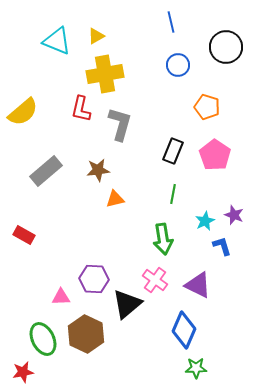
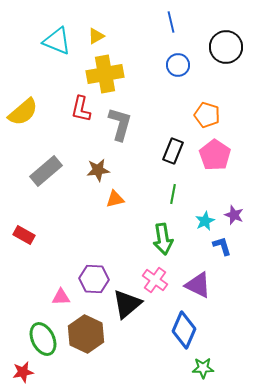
orange pentagon: moved 8 px down
green star: moved 7 px right
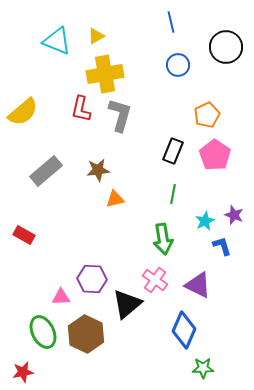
orange pentagon: rotated 30 degrees clockwise
gray L-shape: moved 9 px up
purple hexagon: moved 2 px left
green ellipse: moved 7 px up
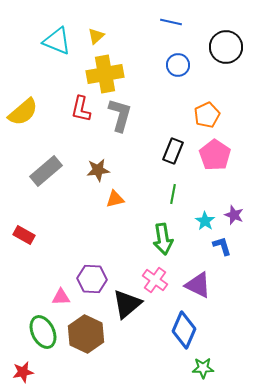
blue line: rotated 65 degrees counterclockwise
yellow triangle: rotated 12 degrees counterclockwise
cyan star: rotated 12 degrees counterclockwise
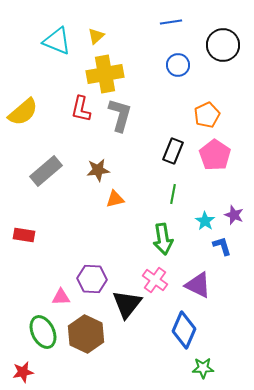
blue line: rotated 20 degrees counterclockwise
black circle: moved 3 px left, 2 px up
red rectangle: rotated 20 degrees counterclockwise
black triangle: rotated 12 degrees counterclockwise
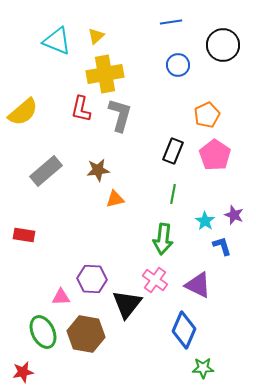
green arrow: rotated 16 degrees clockwise
brown hexagon: rotated 15 degrees counterclockwise
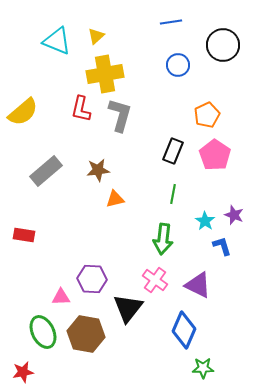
black triangle: moved 1 px right, 4 px down
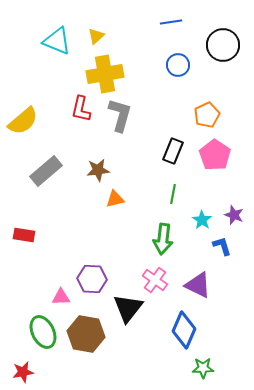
yellow semicircle: moved 9 px down
cyan star: moved 3 px left, 1 px up
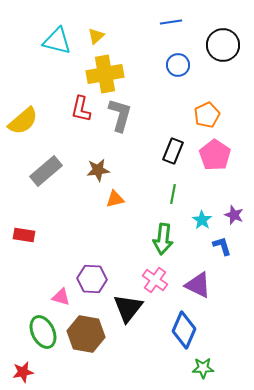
cyan triangle: rotated 8 degrees counterclockwise
pink triangle: rotated 18 degrees clockwise
